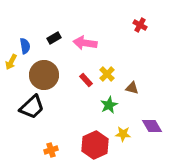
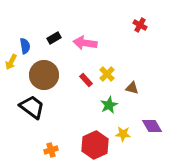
black trapezoid: rotated 100 degrees counterclockwise
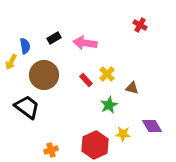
black trapezoid: moved 5 px left
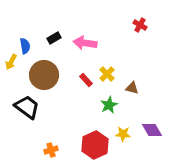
purple diamond: moved 4 px down
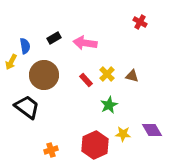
red cross: moved 3 px up
brown triangle: moved 12 px up
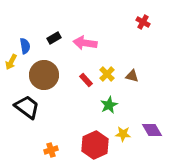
red cross: moved 3 px right
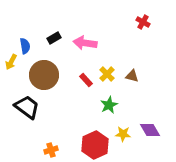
purple diamond: moved 2 px left
